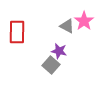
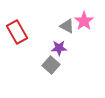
red rectangle: rotated 30 degrees counterclockwise
purple star: moved 3 px up; rotated 14 degrees counterclockwise
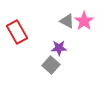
gray triangle: moved 5 px up
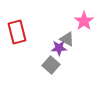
gray triangle: moved 18 px down
red rectangle: rotated 15 degrees clockwise
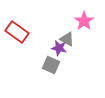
red rectangle: rotated 40 degrees counterclockwise
purple star: rotated 14 degrees clockwise
gray square: rotated 18 degrees counterclockwise
